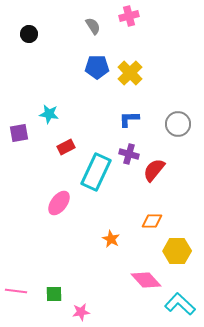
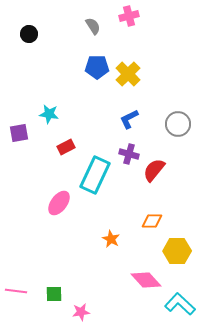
yellow cross: moved 2 px left, 1 px down
blue L-shape: rotated 25 degrees counterclockwise
cyan rectangle: moved 1 px left, 3 px down
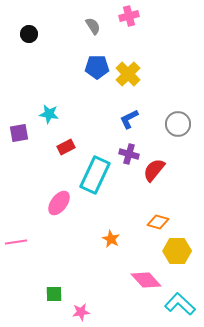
orange diamond: moved 6 px right, 1 px down; rotated 15 degrees clockwise
pink line: moved 49 px up; rotated 15 degrees counterclockwise
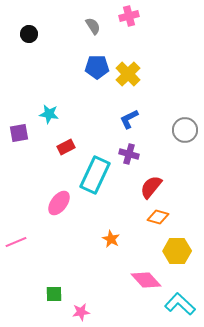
gray circle: moved 7 px right, 6 px down
red semicircle: moved 3 px left, 17 px down
orange diamond: moved 5 px up
pink line: rotated 15 degrees counterclockwise
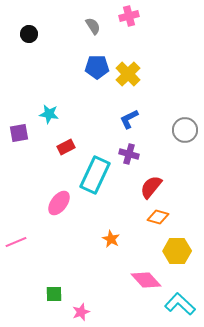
pink star: rotated 12 degrees counterclockwise
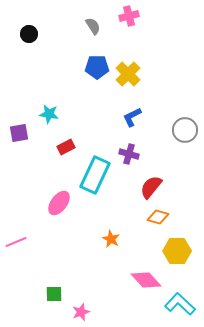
blue L-shape: moved 3 px right, 2 px up
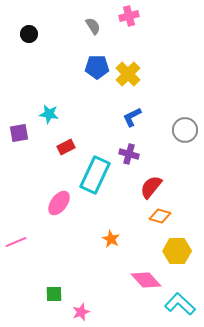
orange diamond: moved 2 px right, 1 px up
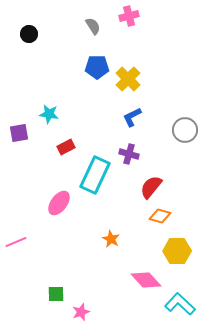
yellow cross: moved 5 px down
green square: moved 2 px right
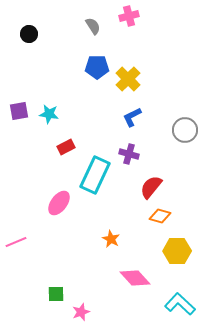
purple square: moved 22 px up
pink diamond: moved 11 px left, 2 px up
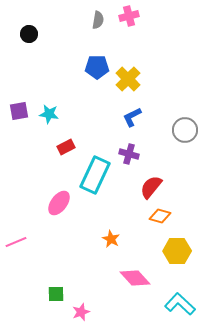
gray semicircle: moved 5 px right, 6 px up; rotated 42 degrees clockwise
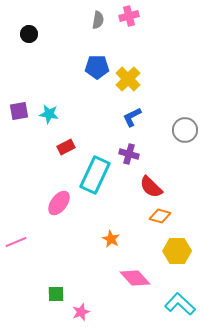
red semicircle: rotated 85 degrees counterclockwise
